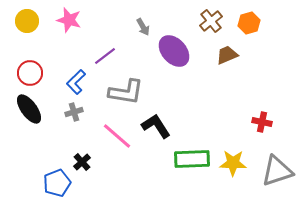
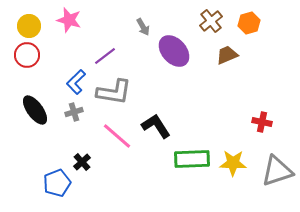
yellow circle: moved 2 px right, 5 px down
red circle: moved 3 px left, 18 px up
gray L-shape: moved 12 px left
black ellipse: moved 6 px right, 1 px down
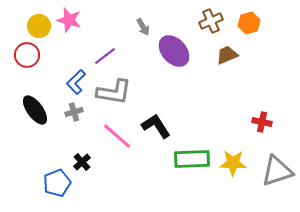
brown cross: rotated 15 degrees clockwise
yellow circle: moved 10 px right
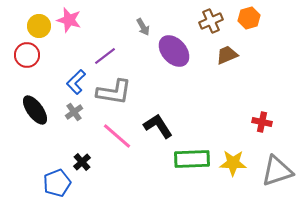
orange hexagon: moved 5 px up
gray cross: rotated 18 degrees counterclockwise
black L-shape: moved 2 px right
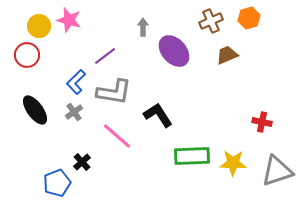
gray arrow: rotated 150 degrees counterclockwise
black L-shape: moved 11 px up
green rectangle: moved 3 px up
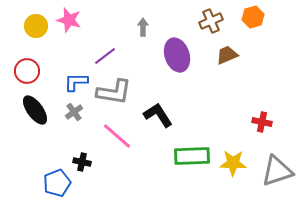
orange hexagon: moved 4 px right, 1 px up
yellow circle: moved 3 px left
purple ellipse: moved 3 px right, 4 px down; rotated 24 degrees clockwise
red circle: moved 16 px down
blue L-shape: rotated 45 degrees clockwise
black cross: rotated 36 degrees counterclockwise
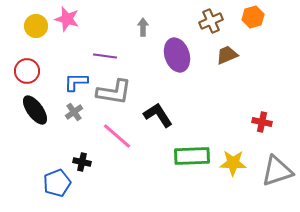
pink star: moved 2 px left, 1 px up
purple line: rotated 45 degrees clockwise
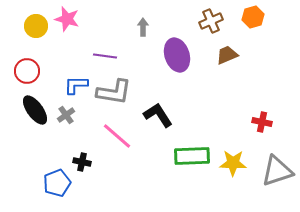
blue L-shape: moved 3 px down
gray cross: moved 8 px left, 3 px down
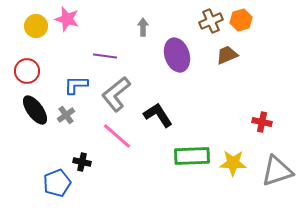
orange hexagon: moved 12 px left, 3 px down
gray L-shape: moved 2 px right, 2 px down; rotated 132 degrees clockwise
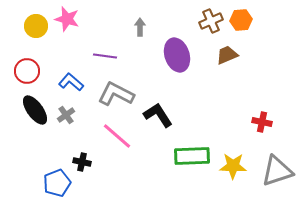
orange hexagon: rotated 10 degrees clockwise
gray arrow: moved 3 px left
blue L-shape: moved 5 px left, 3 px up; rotated 40 degrees clockwise
gray L-shape: rotated 66 degrees clockwise
yellow star: moved 3 px down
